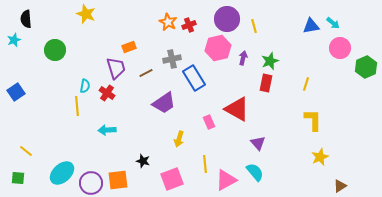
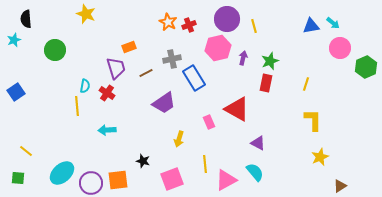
purple triangle at (258, 143): rotated 21 degrees counterclockwise
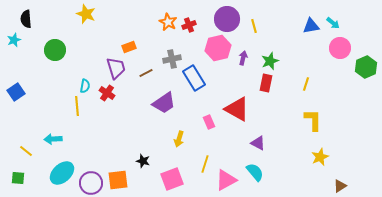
cyan arrow at (107, 130): moved 54 px left, 9 px down
yellow line at (205, 164): rotated 24 degrees clockwise
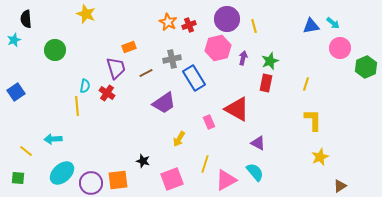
yellow arrow at (179, 139): rotated 14 degrees clockwise
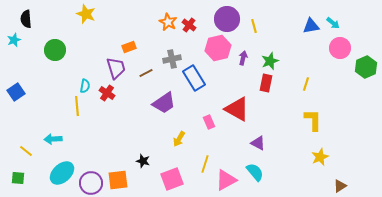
red cross at (189, 25): rotated 32 degrees counterclockwise
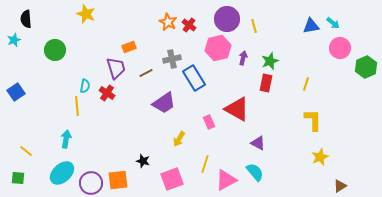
cyan arrow at (53, 139): moved 13 px right; rotated 102 degrees clockwise
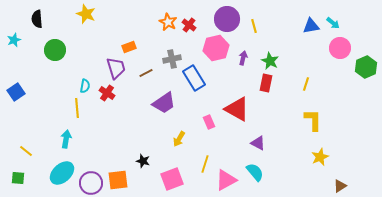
black semicircle at (26, 19): moved 11 px right
pink hexagon at (218, 48): moved 2 px left
green star at (270, 61): rotated 24 degrees counterclockwise
yellow line at (77, 106): moved 2 px down
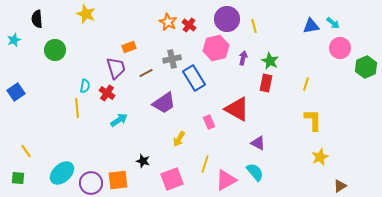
cyan arrow at (66, 139): moved 53 px right, 19 px up; rotated 48 degrees clockwise
yellow line at (26, 151): rotated 16 degrees clockwise
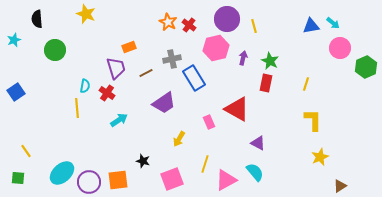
purple circle at (91, 183): moved 2 px left, 1 px up
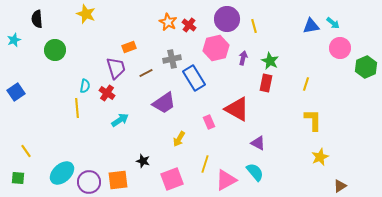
cyan arrow at (119, 120): moved 1 px right
